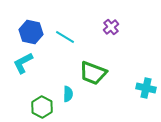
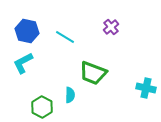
blue hexagon: moved 4 px left, 1 px up
cyan semicircle: moved 2 px right, 1 px down
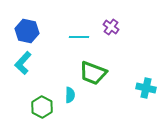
purple cross: rotated 14 degrees counterclockwise
cyan line: moved 14 px right; rotated 30 degrees counterclockwise
cyan L-shape: rotated 20 degrees counterclockwise
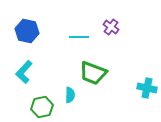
cyan L-shape: moved 1 px right, 9 px down
cyan cross: moved 1 px right
green hexagon: rotated 20 degrees clockwise
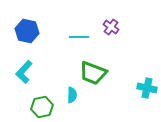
cyan semicircle: moved 2 px right
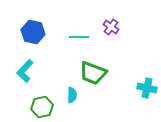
blue hexagon: moved 6 px right, 1 px down
cyan L-shape: moved 1 px right, 1 px up
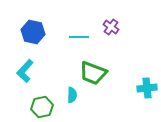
cyan cross: rotated 18 degrees counterclockwise
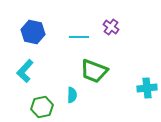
green trapezoid: moved 1 px right, 2 px up
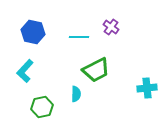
green trapezoid: moved 2 px right, 1 px up; rotated 48 degrees counterclockwise
cyan semicircle: moved 4 px right, 1 px up
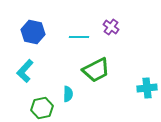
cyan semicircle: moved 8 px left
green hexagon: moved 1 px down
